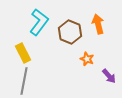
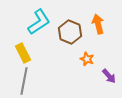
cyan L-shape: rotated 20 degrees clockwise
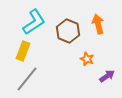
cyan L-shape: moved 5 px left
brown hexagon: moved 2 px left, 1 px up
yellow rectangle: moved 2 px up; rotated 48 degrees clockwise
purple arrow: moved 2 px left; rotated 84 degrees counterclockwise
gray line: moved 3 px right, 2 px up; rotated 28 degrees clockwise
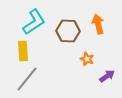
brown hexagon: rotated 20 degrees counterclockwise
yellow rectangle: rotated 24 degrees counterclockwise
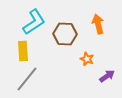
brown hexagon: moved 3 px left, 3 px down
